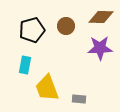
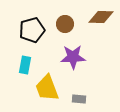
brown circle: moved 1 px left, 2 px up
purple star: moved 27 px left, 9 px down
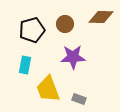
yellow trapezoid: moved 1 px right, 1 px down
gray rectangle: rotated 16 degrees clockwise
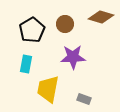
brown diamond: rotated 15 degrees clockwise
black pentagon: rotated 15 degrees counterclockwise
cyan rectangle: moved 1 px right, 1 px up
yellow trapezoid: rotated 32 degrees clockwise
gray rectangle: moved 5 px right
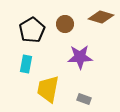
purple star: moved 7 px right
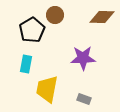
brown diamond: moved 1 px right; rotated 15 degrees counterclockwise
brown circle: moved 10 px left, 9 px up
purple star: moved 3 px right, 1 px down
yellow trapezoid: moved 1 px left
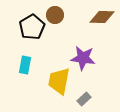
black pentagon: moved 3 px up
purple star: rotated 10 degrees clockwise
cyan rectangle: moved 1 px left, 1 px down
yellow trapezoid: moved 12 px right, 8 px up
gray rectangle: rotated 64 degrees counterclockwise
